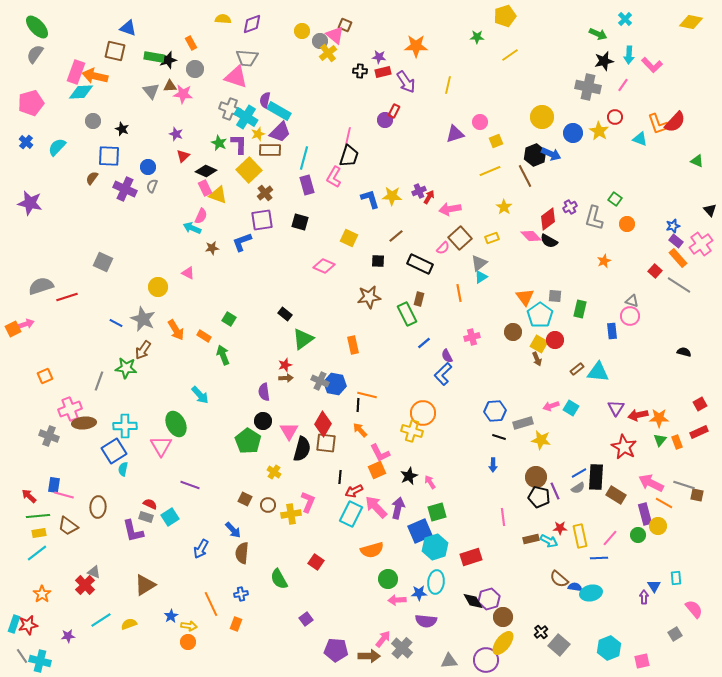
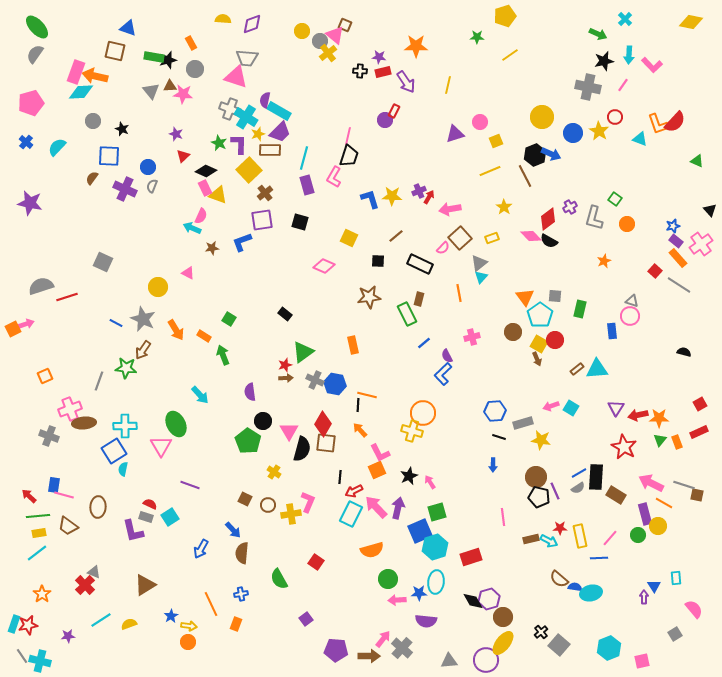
cyan triangle at (481, 277): rotated 16 degrees counterclockwise
green triangle at (303, 339): moved 13 px down
cyan triangle at (598, 372): moved 1 px left, 3 px up; rotated 10 degrees counterclockwise
gray cross at (320, 381): moved 5 px left, 1 px up
purple semicircle at (264, 392): moved 14 px left
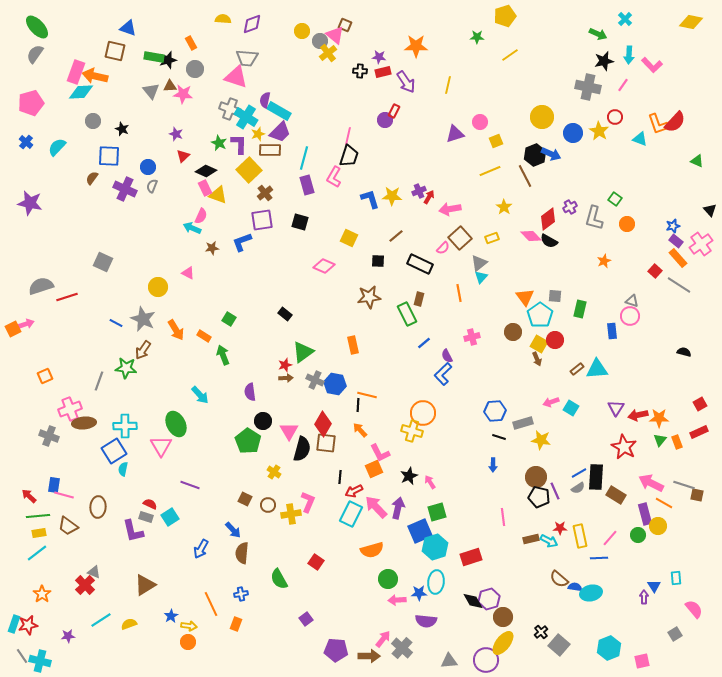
pink arrow at (551, 406): moved 4 px up
orange square at (377, 470): moved 3 px left, 1 px up
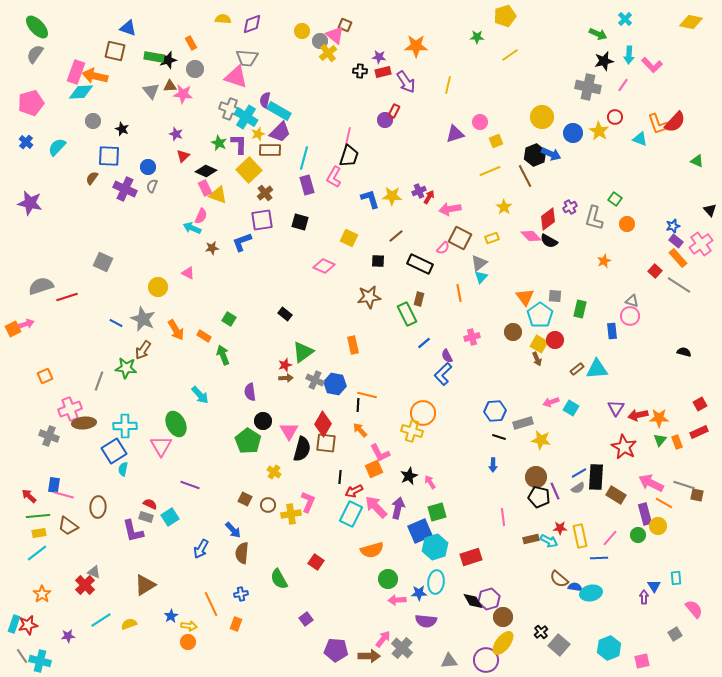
brown square at (460, 238): rotated 20 degrees counterclockwise
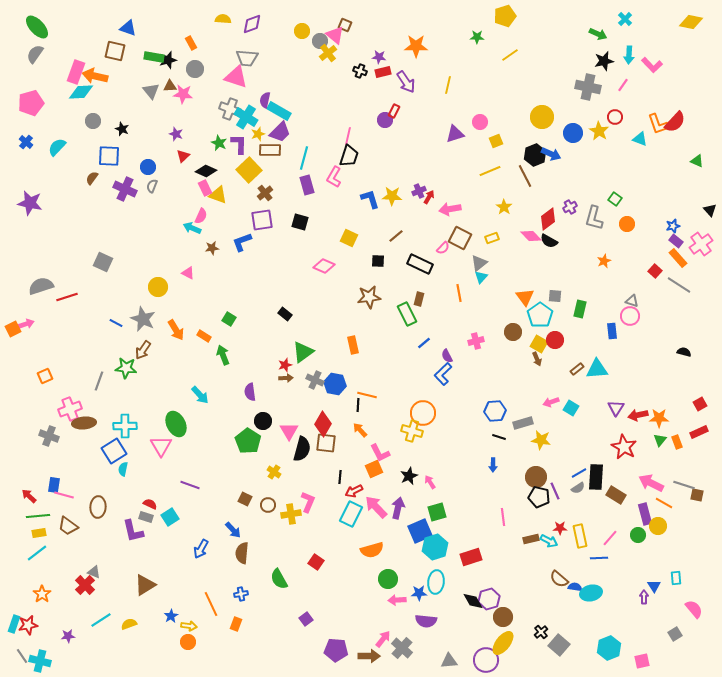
black cross at (360, 71): rotated 16 degrees clockwise
pink cross at (472, 337): moved 4 px right, 4 px down
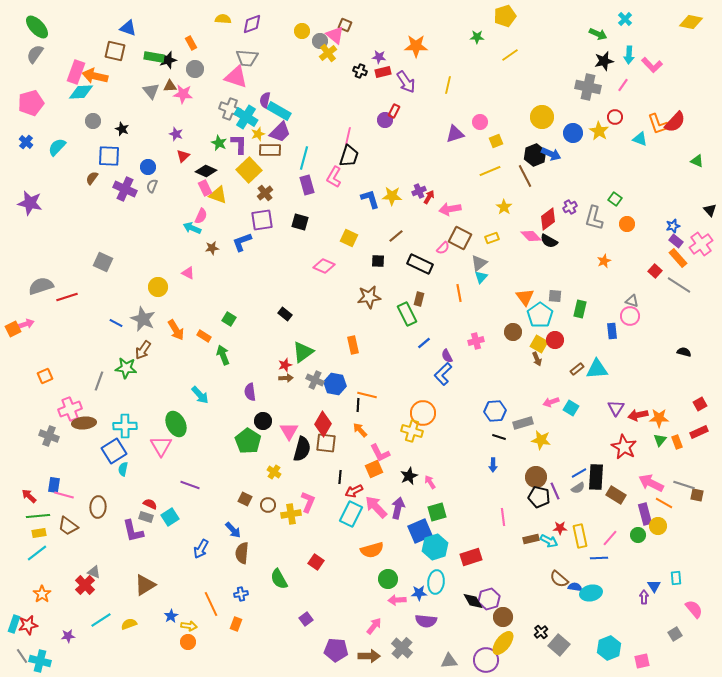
pink arrow at (383, 639): moved 9 px left, 13 px up
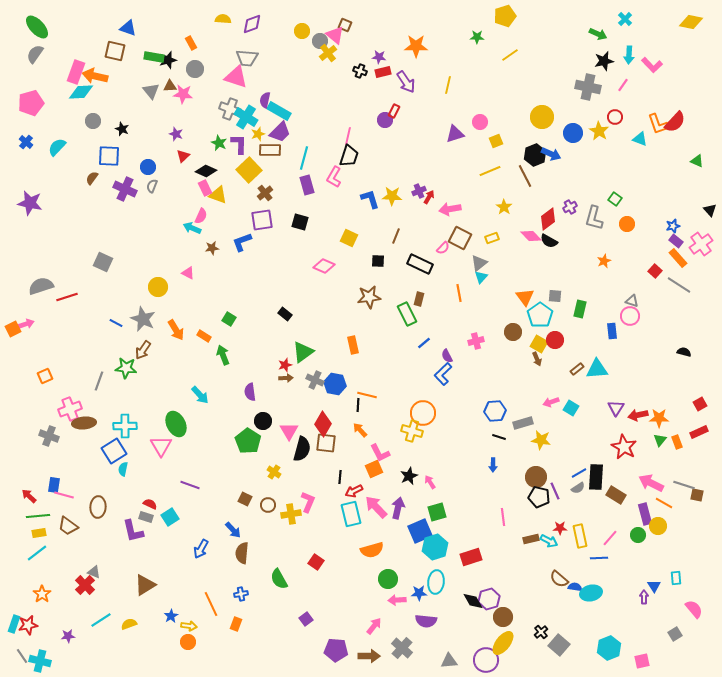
brown line at (396, 236): rotated 28 degrees counterclockwise
cyan rectangle at (351, 514): rotated 40 degrees counterclockwise
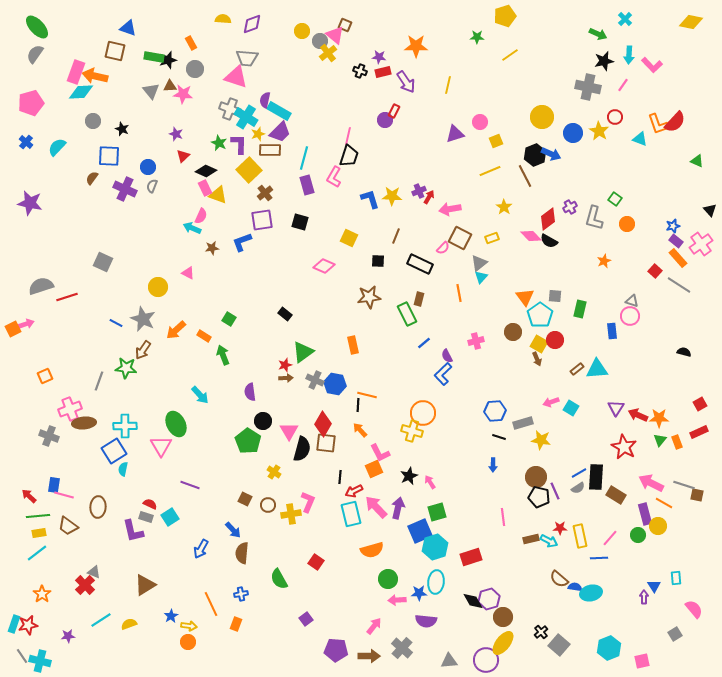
orange arrow at (176, 330): rotated 80 degrees clockwise
red arrow at (638, 415): rotated 36 degrees clockwise
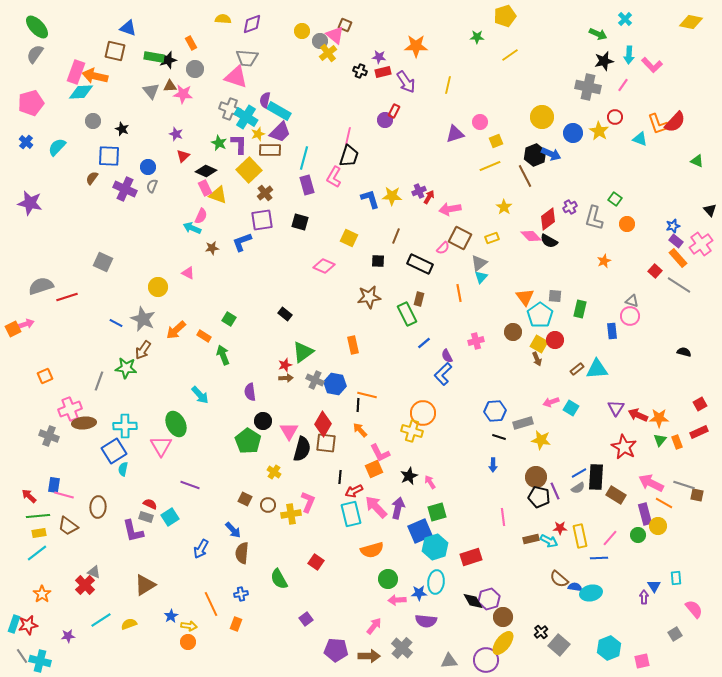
yellow line at (490, 171): moved 5 px up
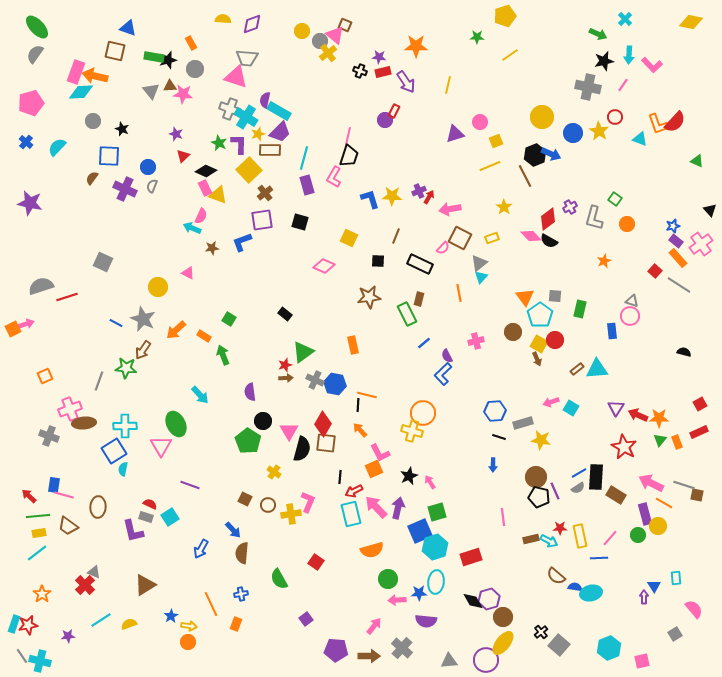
brown semicircle at (559, 579): moved 3 px left, 3 px up
